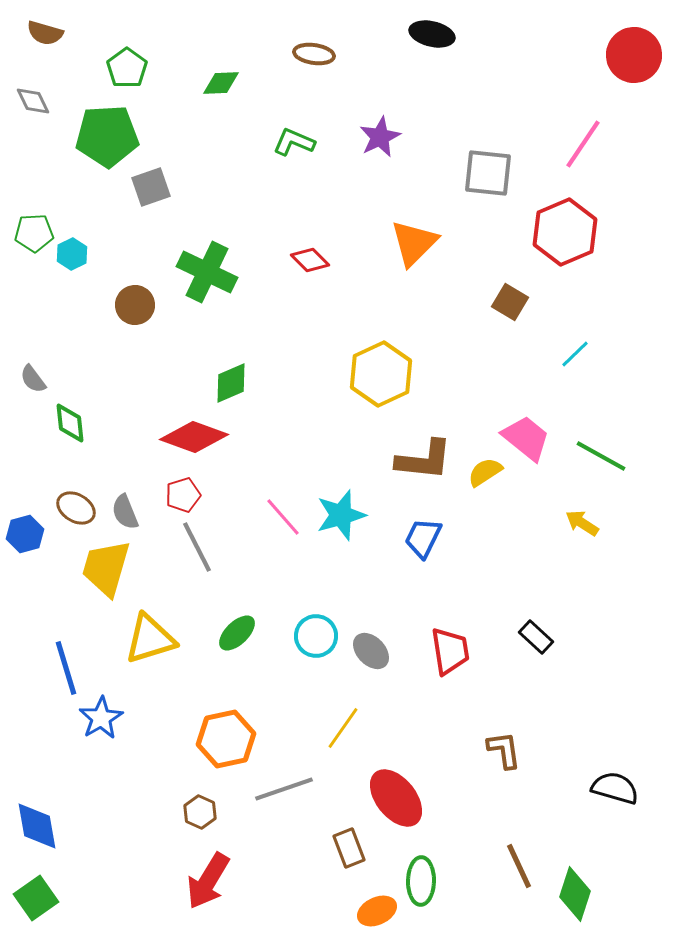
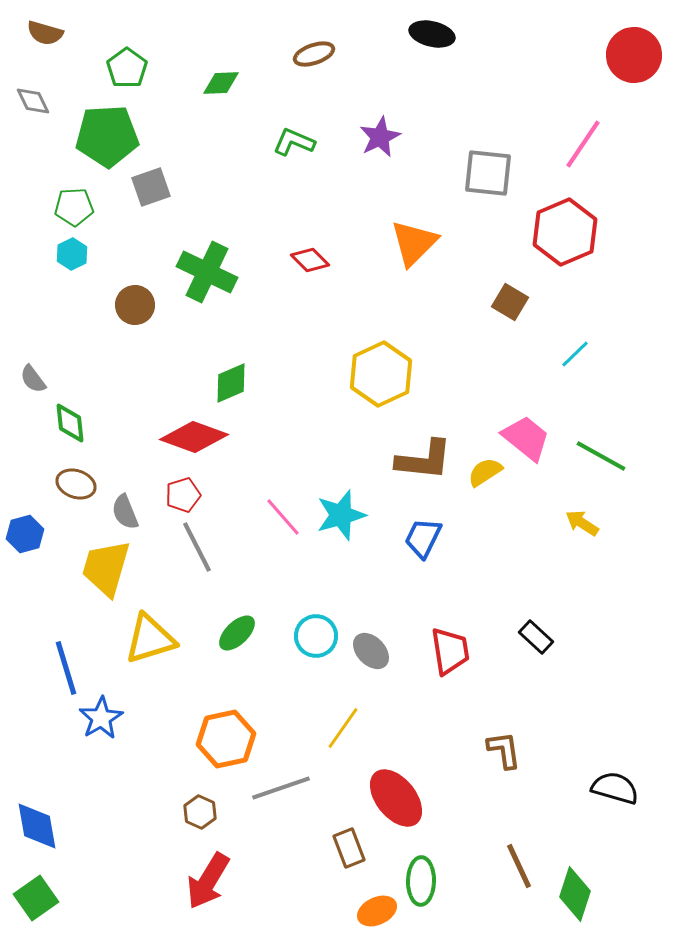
brown ellipse at (314, 54): rotated 27 degrees counterclockwise
green pentagon at (34, 233): moved 40 px right, 26 px up
brown ellipse at (76, 508): moved 24 px up; rotated 12 degrees counterclockwise
gray line at (284, 789): moved 3 px left, 1 px up
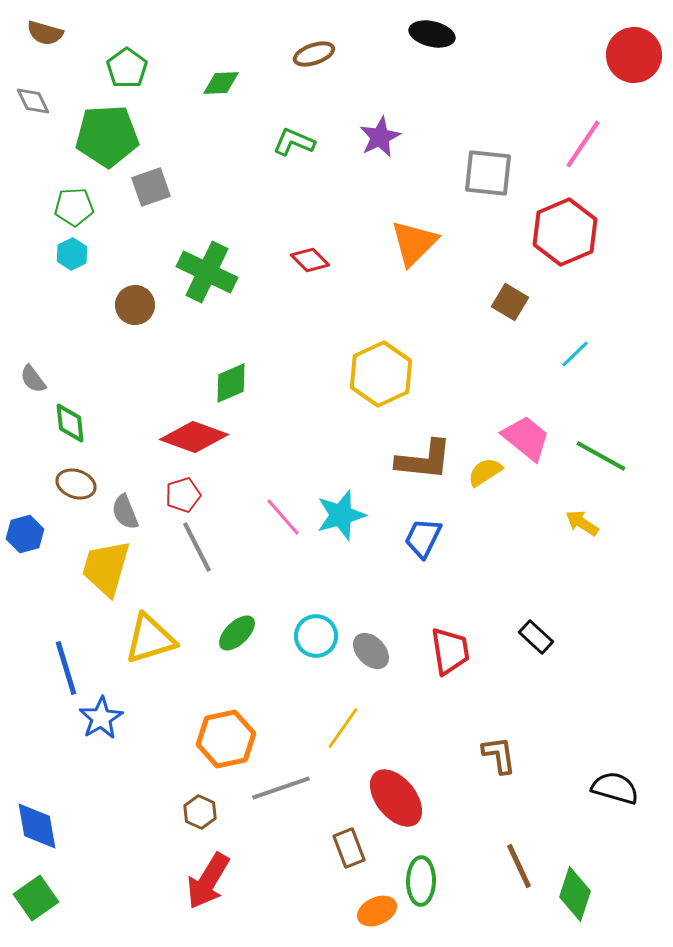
brown L-shape at (504, 750): moved 5 px left, 5 px down
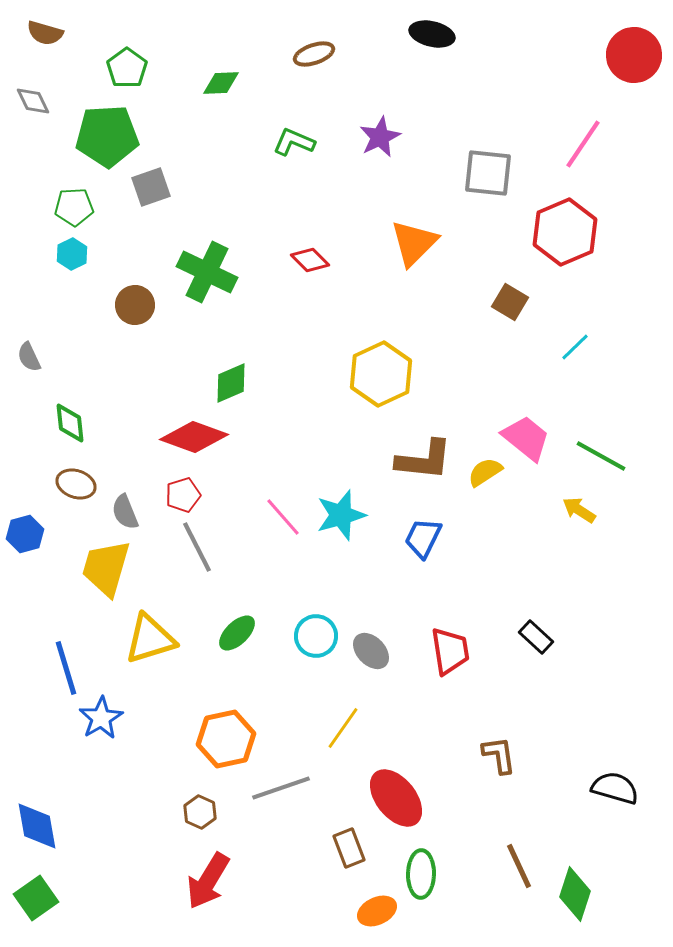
cyan line at (575, 354): moved 7 px up
gray semicircle at (33, 379): moved 4 px left, 22 px up; rotated 12 degrees clockwise
yellow arrow at (582, 523): moved 3 px left, 13 px up
green ellipse at (421, 881): moved 7 px up
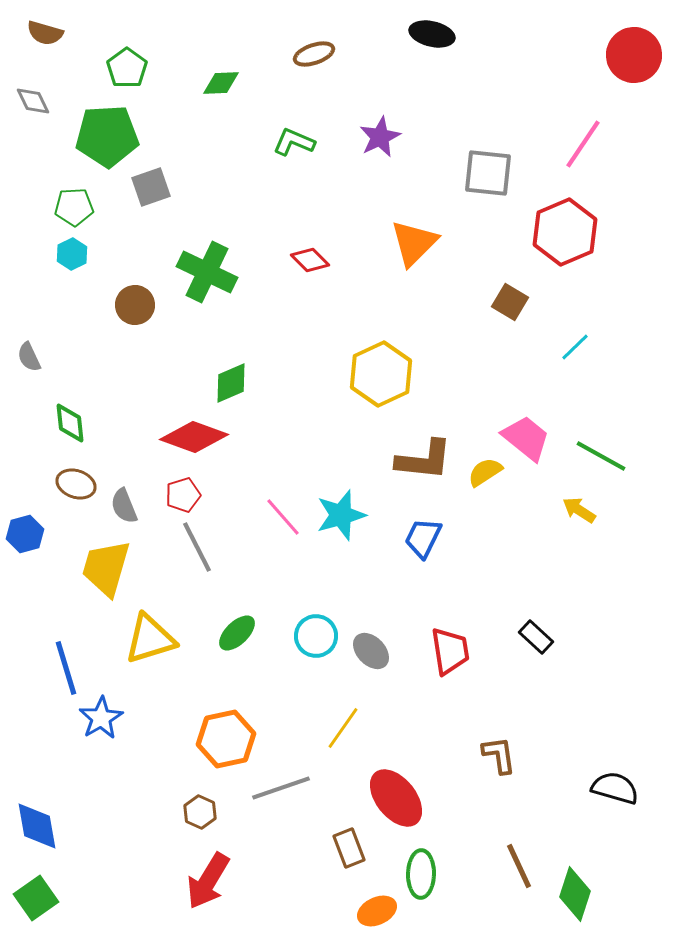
gray semicircle at (125, 512): moved 1 px left, 6 px up
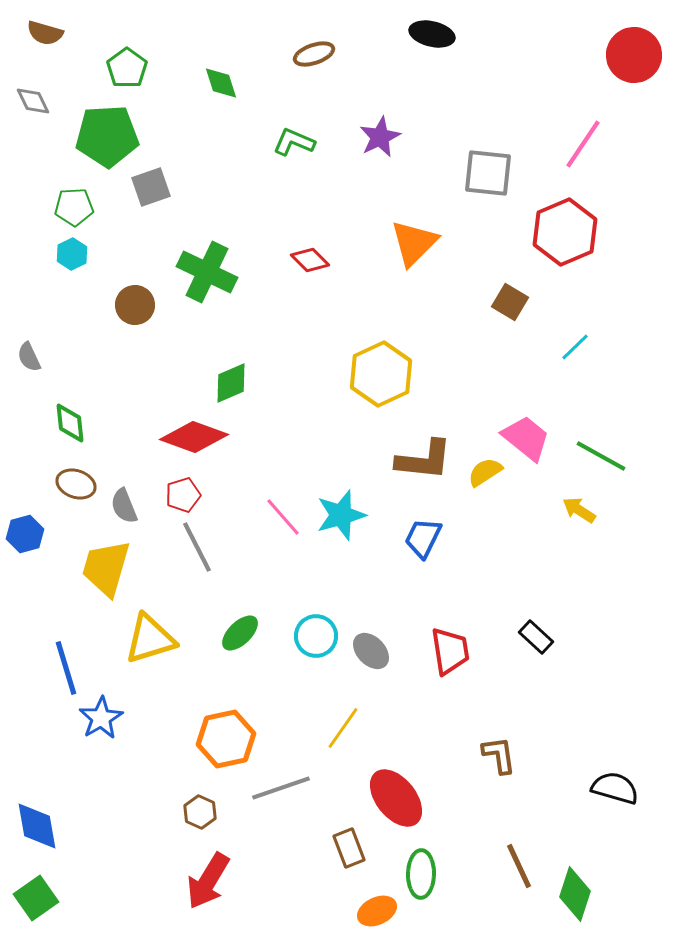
green diamond at (221, 83): rotated 75 degrees clockwise
green ellipse at (237, 633): moved 3 px right
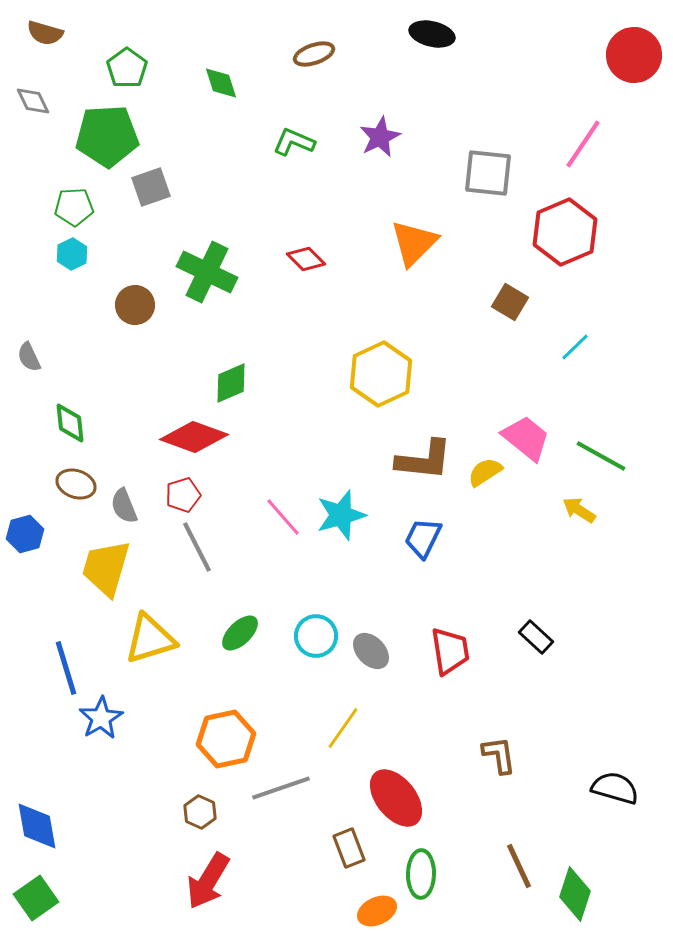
red diamond at (310, 260): moved 4 px left, 1 px up
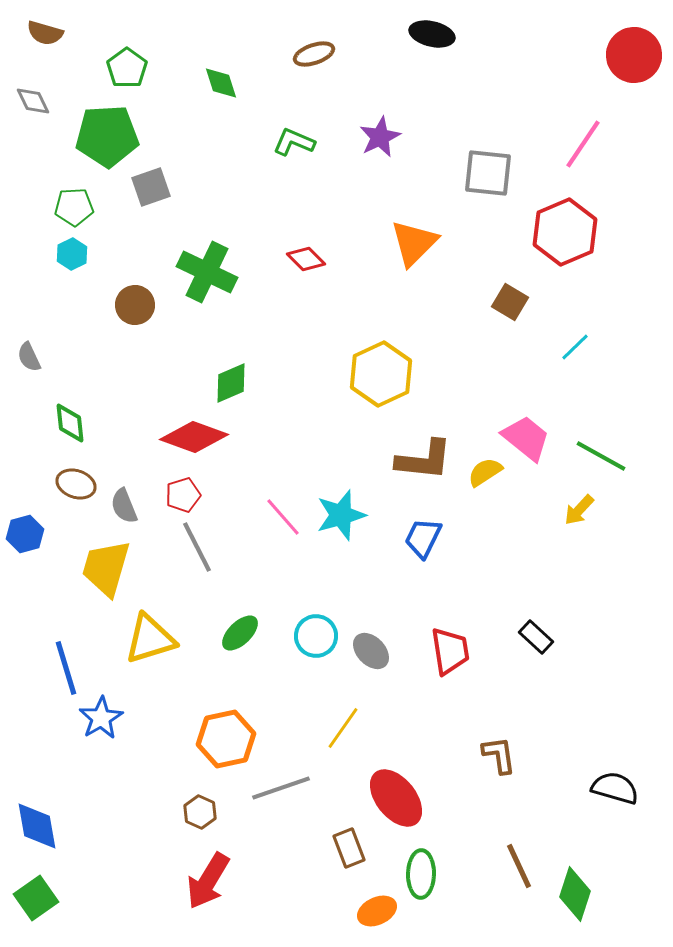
yellow arrow at (579, 510): rotated 80 degrees counterclockwise
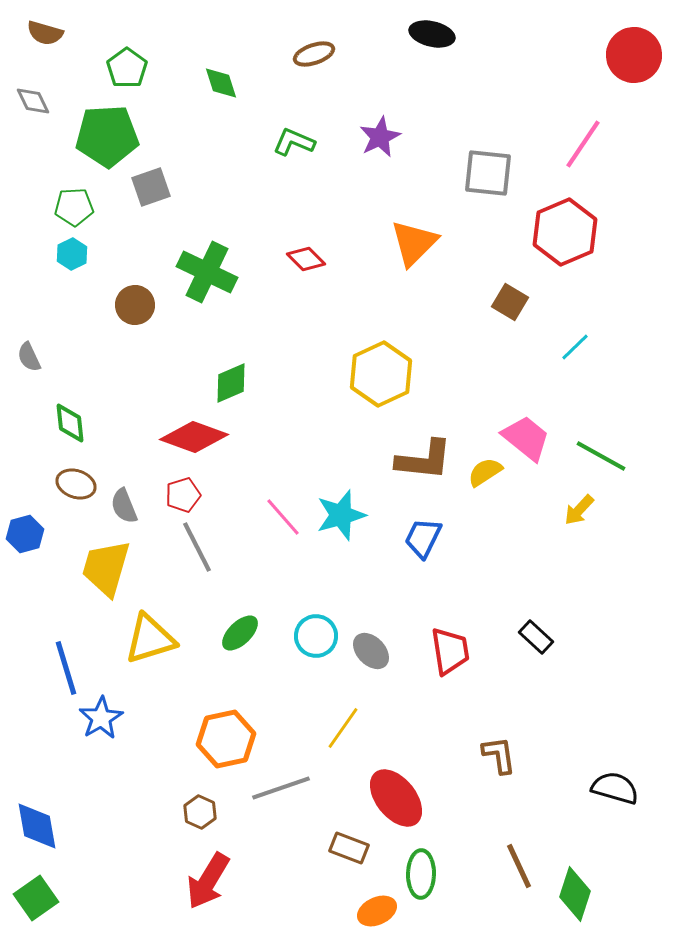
brown rectangle at (349, 848): rotated 48 degrees counterclockwise
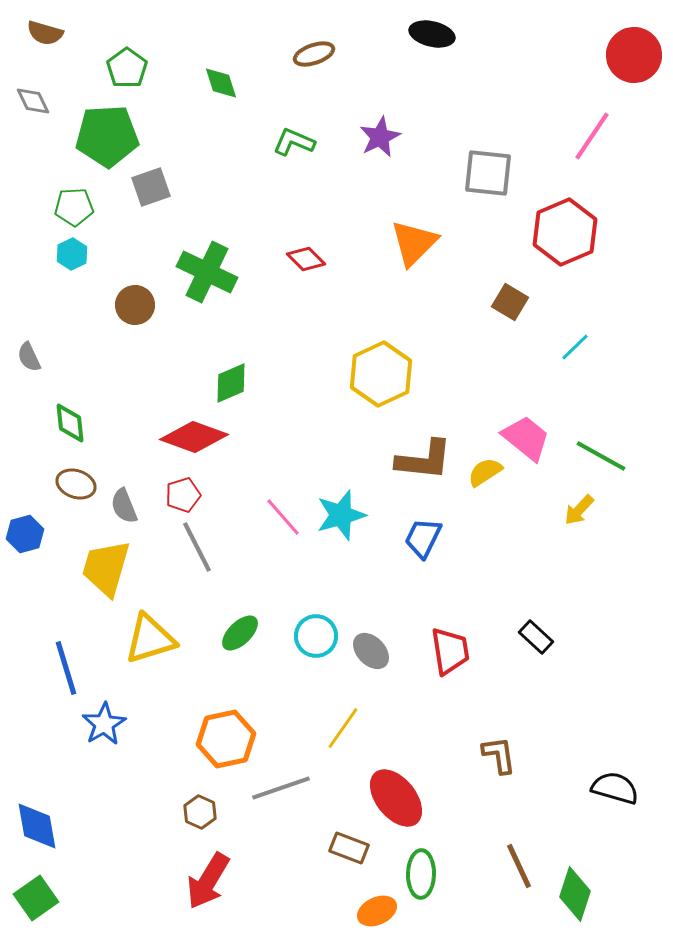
pink line at (583, 144): moved 9 px right, 8 px up
blue star at (101, 718): moved 3 px right, 6 px down
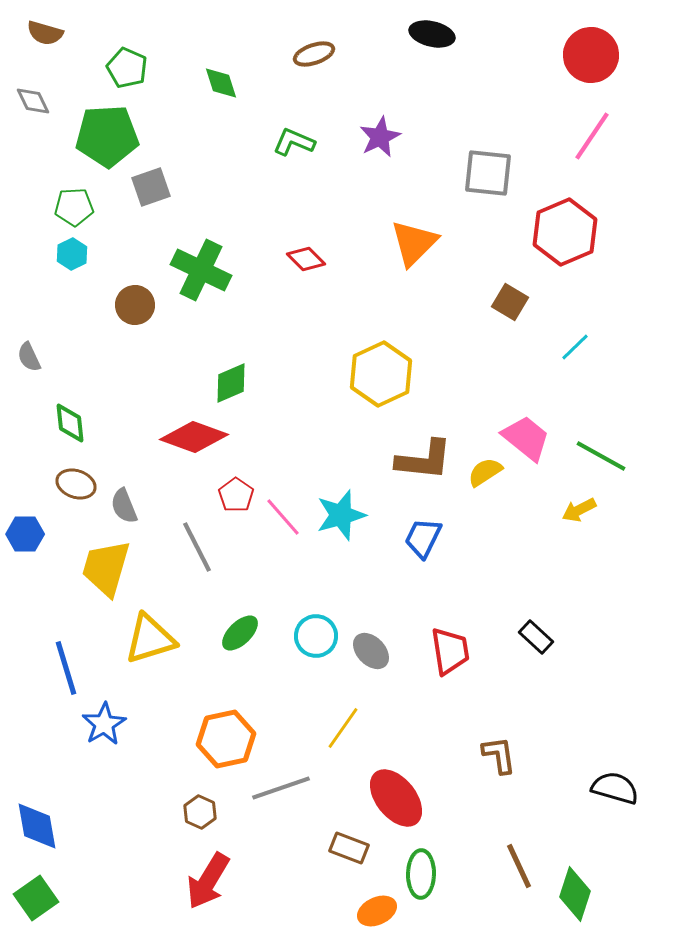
red circle at (634, 55): moved 43 px left
green pentagon at (127, 68): rotated 12 degrees counterclockwise
green cross at (207, 272): moved 6 px left, 2 px up
red pentagon at (183, 495): moved 53 px right; rotated 20 degrees counterclockwise
yellow arrow at (579, 510): rotated 20 degrees clockwise
blue hexagon at (25, 534): rotated 15 degrees clockwise
